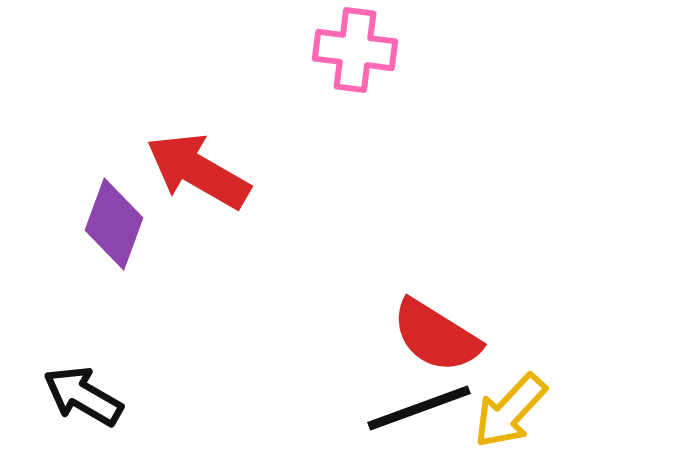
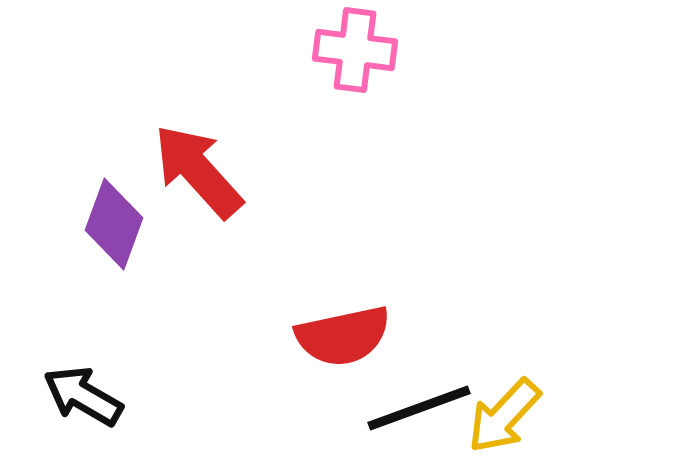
red arrow: rotated 18 degrees clockwise
red semicircle: moved 93 px left; rotated 44 degrees counterclockwise
yellow arrow: moved 6 px left, 5 px down
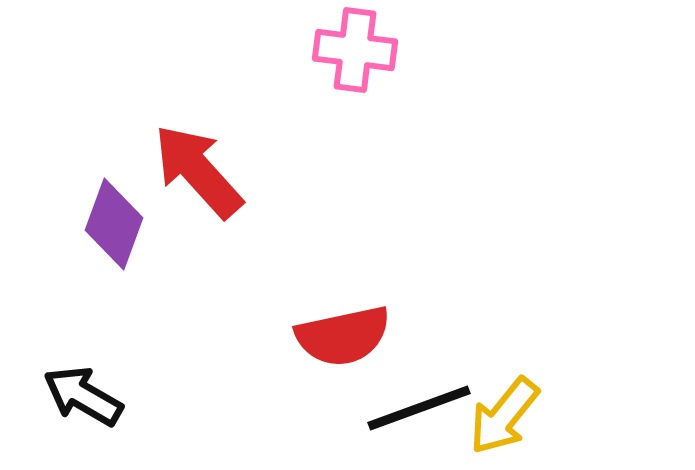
yellow arrow: rotated 4 degrees counterclockwise
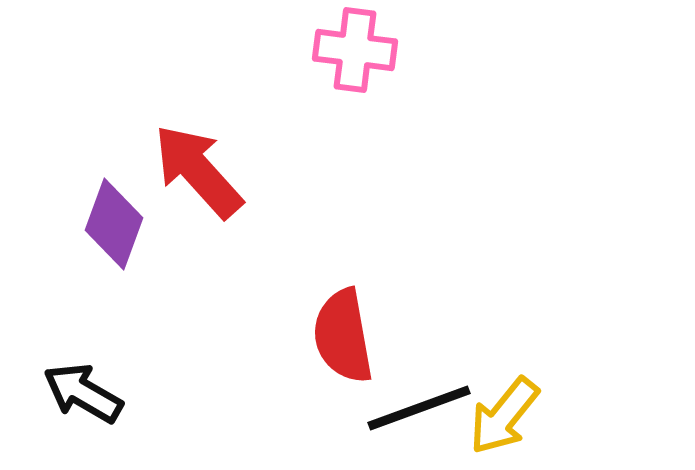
red semicircle: rotated 92 degrees clockwise
black arrow: moved 3 px up
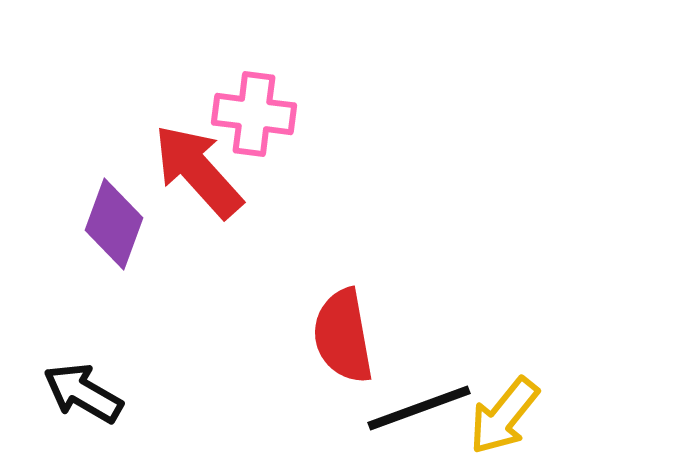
pink cross: moved 101 px left, 64 px down
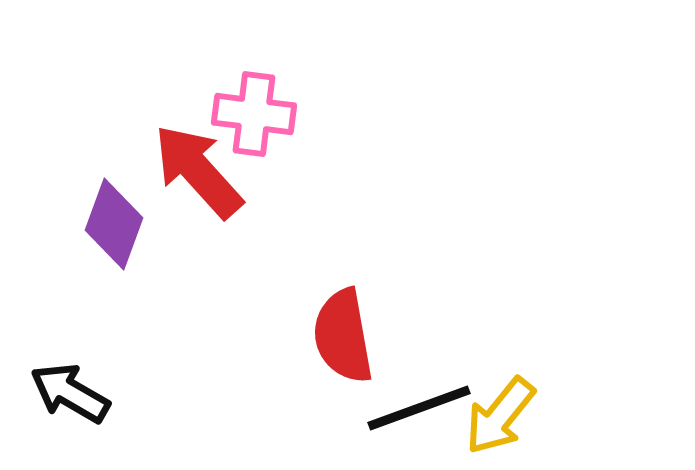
black arrow: moved 13 px left
yellow arrow: moved 4 px left
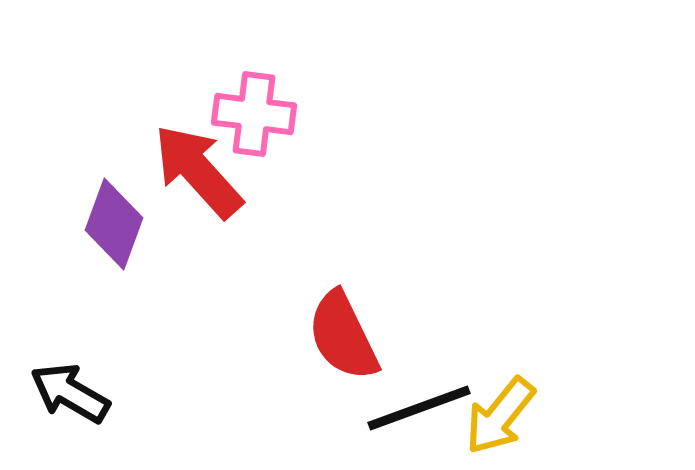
red semicircle: rotated 16 degrees counterclockwise
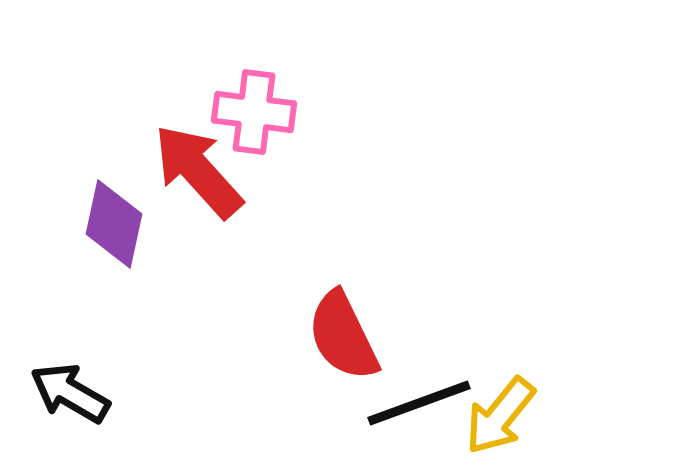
pink cross: moved 2 px up
purple diamond: rotated 8 degrees counterclockwise
black line: moved 5 px up
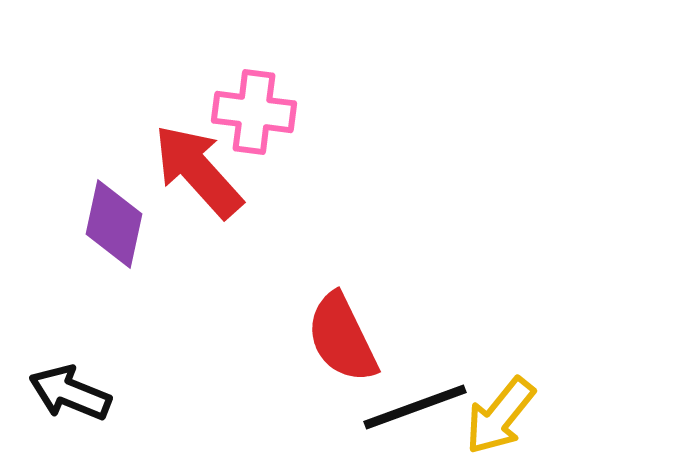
red semicircle: moved 1 px left, 2 px down
black arrow: rotated 8 degrees counterclockwise
black line: moved 4 px left, 4 px down
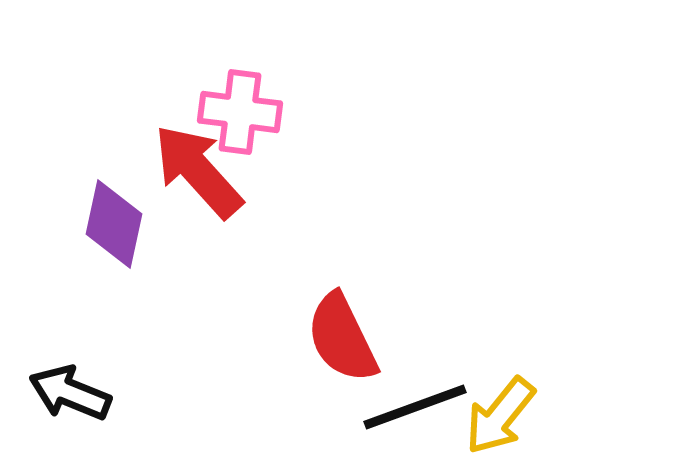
pink cross: moved 14 px left
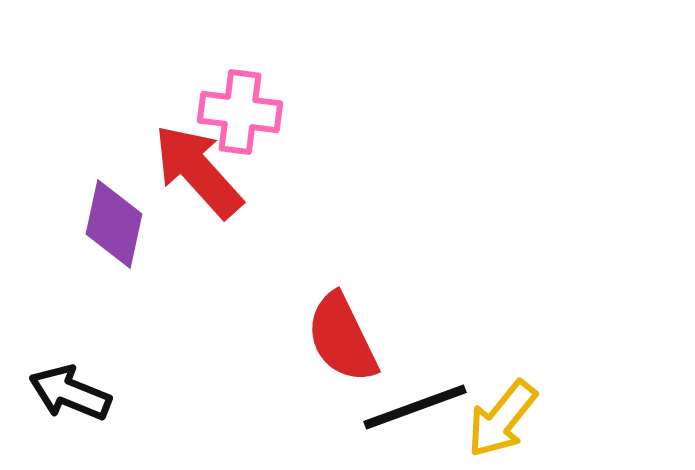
yellow arrow: moved 2 px right, 3 px down
